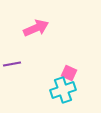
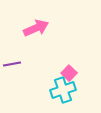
pink square: rotated 21 degrees clockwise
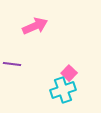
pink arrow: moved 1 px left, 2 px up
purple line: rotated 18 degrees clockwise
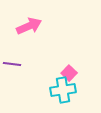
pink arrow: moved 6 px left
cyan cross: rotated 10 degrees clockwise
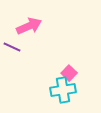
purple line: moved 17 px up; rotated 18 degrees clockwise
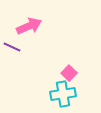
cyan cross: moved 4 px down
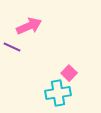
cyan cross: moved 5 px left, 1 px up
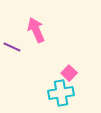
pink arrow: moved 7 px right, 4 px down; rotated 90 degrees counterclockwise
cyan cross: moved 3 px right
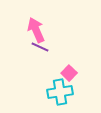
purple line: moved 28 px right
cyan cross: moved 1 px left, 1 px up
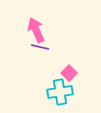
purple line: rotated 12 degrees counterclockwise
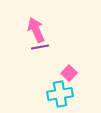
purple line: rotated 24 degrees counterclockwise
cyan cross: moved 2 px down
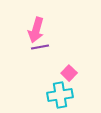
pink arrow: rotated 140 degrees counterclockwise
cyan cross: moved 1 px down
